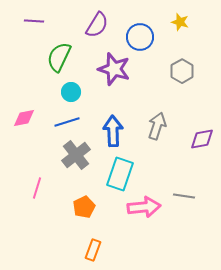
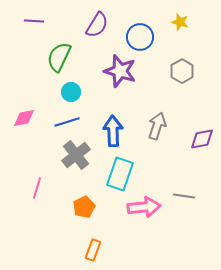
purple star: moved 6 px right, 2 px down
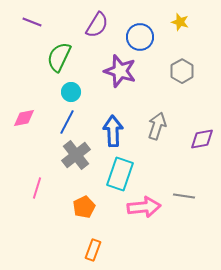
purple line: moved 2 px left, 1 px down; rotated 18 degrees clockwise
blue line: rotated 45 degrees counterclockwise
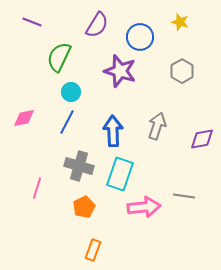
gray cross: moved 3 px right, 11 px down; rotated 36 degrees counterclockwise
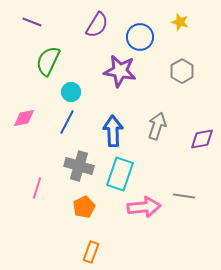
green semicircle: moved 11 px left, 4 px down
purple star: rotated 8 degrees counterclockwise
orange rectangle: moved 2 px left, 2 px down
